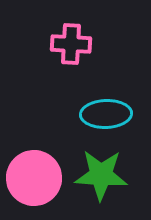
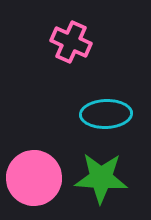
pink cross: moved 2 px up; rotated 21 degrees clockwise
green star: moved 3 px down
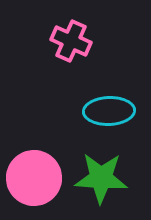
pink cross: moved 1 px up
cyan ellipse: moved 3 px right, 3 px up
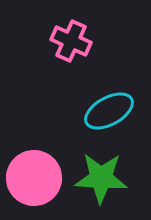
cyan ellipse: rotated 27 degrees counterclockwise
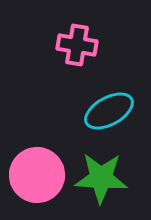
pink cross: moved 6 px right, 4 px down; rotated 15 degrees counterclockwise
pink circle: moved 3 px right, 3 px up
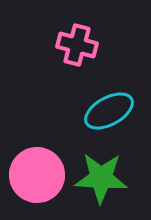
pink cross: rotated 6 degrees clockwise
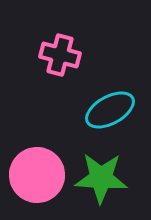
pink cross: moved 17 px left, 10 px down
cyan ellipse: moved 1 px right, 1 px up
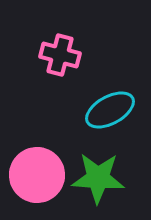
green star: moved 3 px left
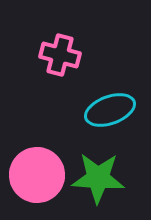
cyan ellipse: rotated 9 degrees clockwise
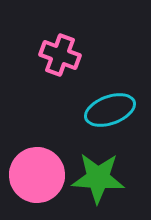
pink cross: rotated 6 degrees clockwise
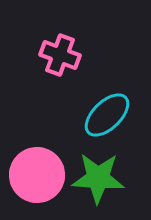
cyan ellipse: moved 3 px left, 5 px down; rotated 24 degrees counterclockwise
